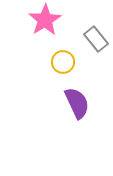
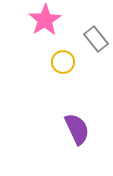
purple semicircle: moved 26 px down
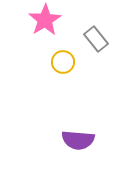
purple semicircle: moved 1 px right, 11 px down; rotated 120 degrees clockwise
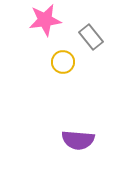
pink star: rotated 24 degrees clockwise
gray rectangle: moved 5 px left, 2 px up
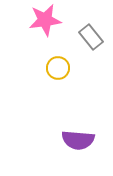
yellow circle: moved 5 px left, 6 px down
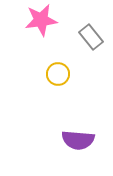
pink star: moved 4 px left
yellow circle: moved 6 px down
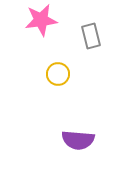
gray rectangle: moved 1 px up; rotated 25 degrees clockwise
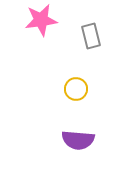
yellow circle: moved 18 px right, 15 px down
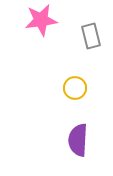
yellow circle: moved 1 px left, 1 px up
purple semicircle: rotated 88 degrees clockwise
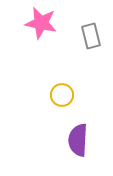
pink star: moved 3 px down; rotated 20 degrees clockwise
yellow circle: moved 13 px left, 7 px down
